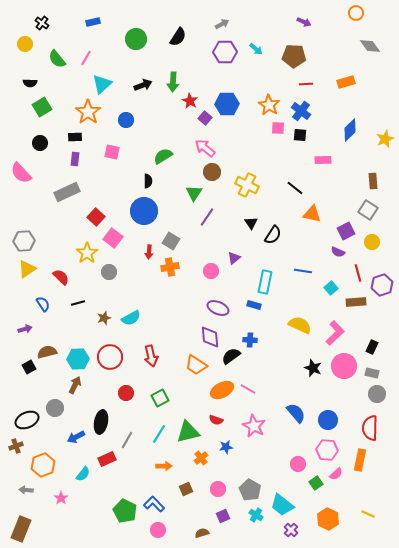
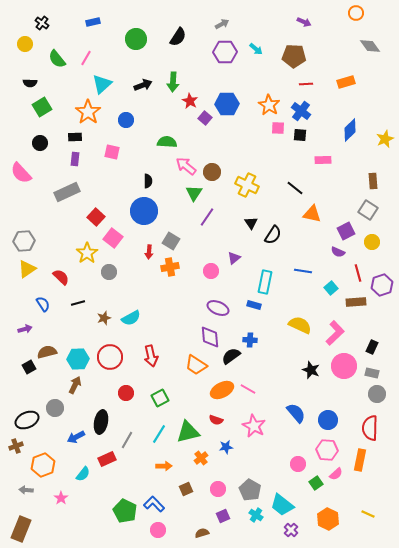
pink arrow at (205, 148): moved 19 px left, 18 px down
green semicircle at (163, 156): moved 4 px right, 14 px up; rotated 36 degrees clockwise
black star at (313, 368): moved 2 px left, 2 px down
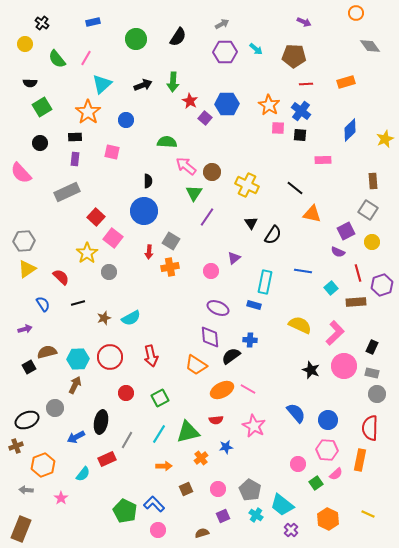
red semicircle at (216, 420): rotated 24 degrees counterclockwise
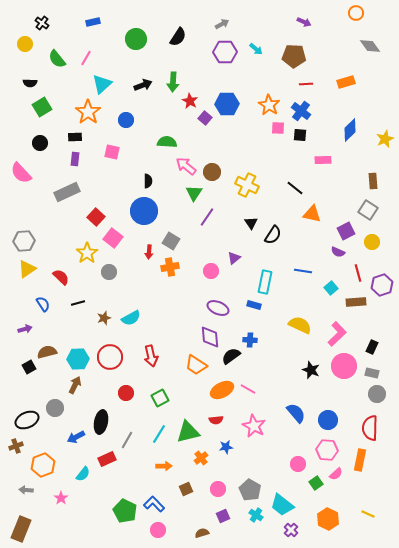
pink L-shape at (335, 333): moved 2 px right, 1 px down
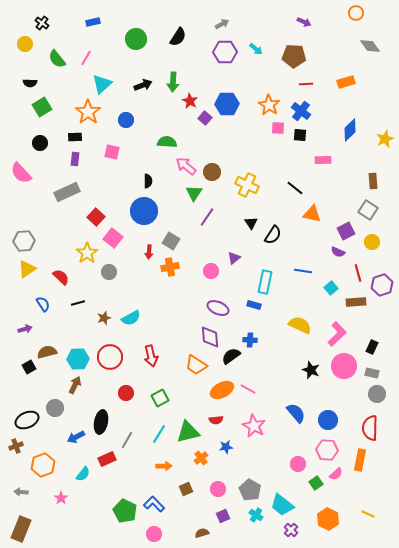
gray arrow at (26, 490): moved 5 px left, 2 px down
pink circle at (158, 530): moved 4 px left, 4 px down
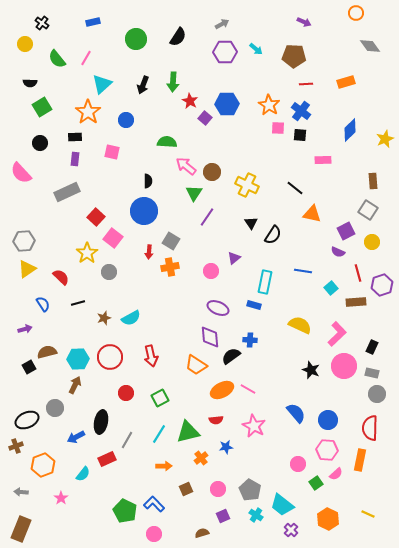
black arrow at (143, 85): rotated 132 degrees clockwise
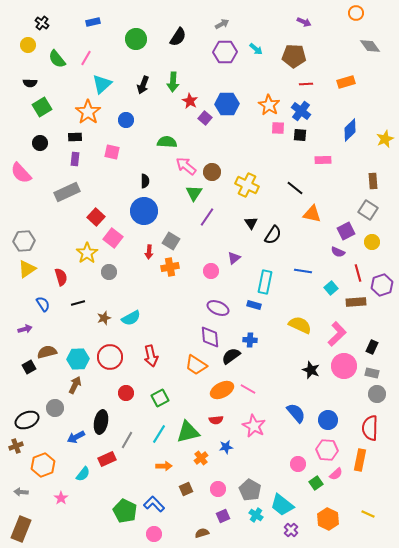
yellow circle at (25, 44): moved 3 px right, 1 px down
black semicircle at (148, 181): moved 3 px left
red semicircle at (61, 277): rotated 30 degrees clockwise
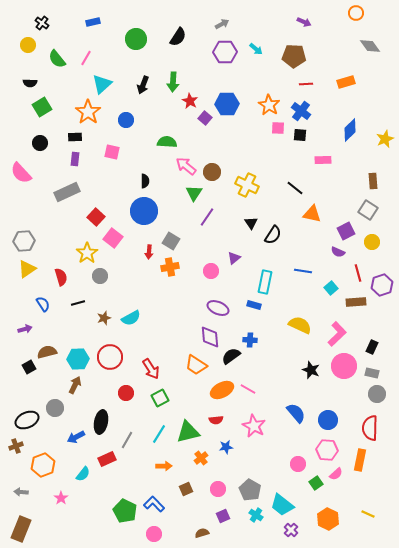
gray circle at (109, 272): moved 9 px left, 4 px down
red arrow at (151, 356): moved 13 px down; rotated 20 degrees counterclockwise
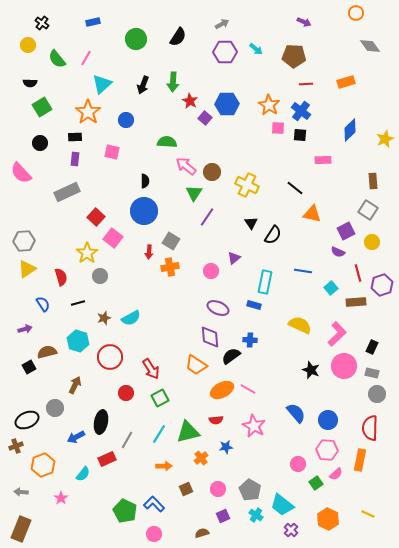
cyan hexagon at (78, 359): moved 18 px up; rotated 20 degrees clockwise
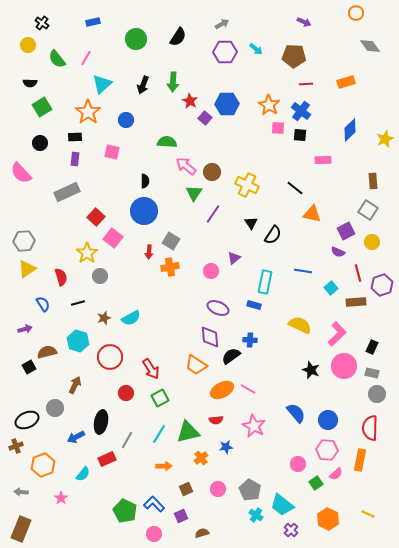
purple line at (207, 217): moved 6 px right, 3 px up
purple square at (223, 516): moved 42 px left
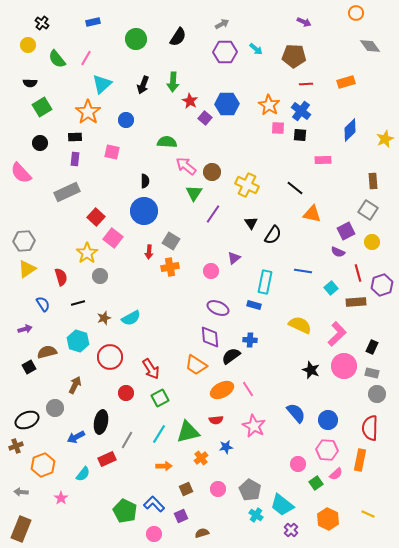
pink line at (248, 389): rotated 28 degrees clockwise
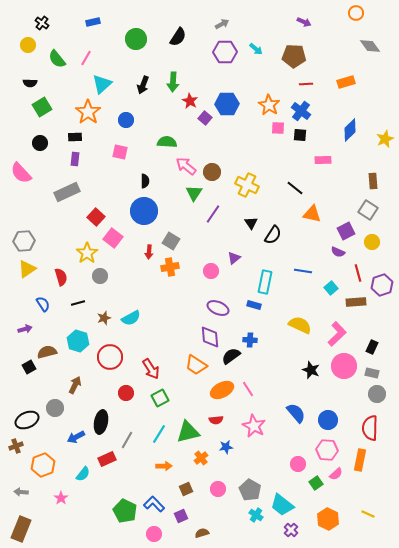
pink square at (112, 152): moved 8 px right
